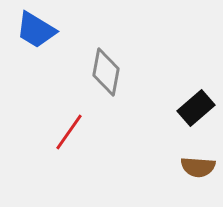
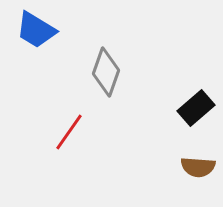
gray diamond: rotated 9 degrees clockwise
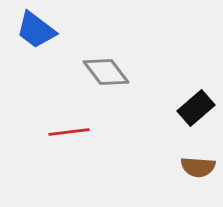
blue trapezoid: rotated 6 degrees clockwise
gray diamond: rotated 57 degrees counterclockwise
red line: rotated 48 degrees clockwise
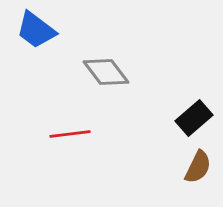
black rectangle: moved 2 px left, 10 px down
red line: moved 1 px right, 2 px down
brown semicircle: rotated 68 degrees counterclockwise
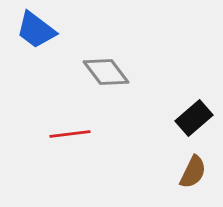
brown semicircle: moved 5 px left, 5 px down
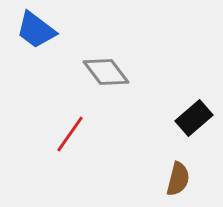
red line: rotated 48 degrees counterclockwise
brown semicircle: moved 15 px left, 7 px down; rotated 12 degrees counterclockwise
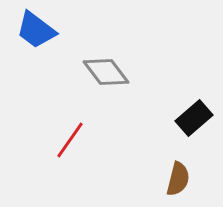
red line: moved 6 px down
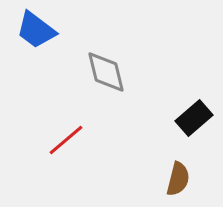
gray diamond: rotated 24 degrees clockwise
red line: moved 4 px left; rotated 15 degrees clockwise
